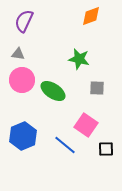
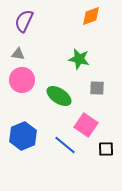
green ellipse: moved 6 px right, 5 px down
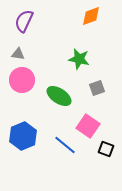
gray square: rotated 21 degrees counterclockwise
pink square: moved 2 px right, 1 px down
black square: rotated 21 degrees clockwise
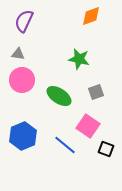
gray square: moved 1 px left, 4 px down
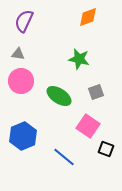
orange diamond: moved 3 px left, 1 px down
pink circle: moved 1 px left, 1 px down
blue line: moved 1 px left, 12 px down
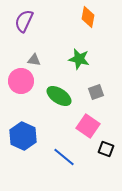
orange diamond: rotated 60 degrees counterclockwise
gray triangle: moved 16 px right, 6 px down
blue hexagon: rotated 12 degrees counterclockwise
